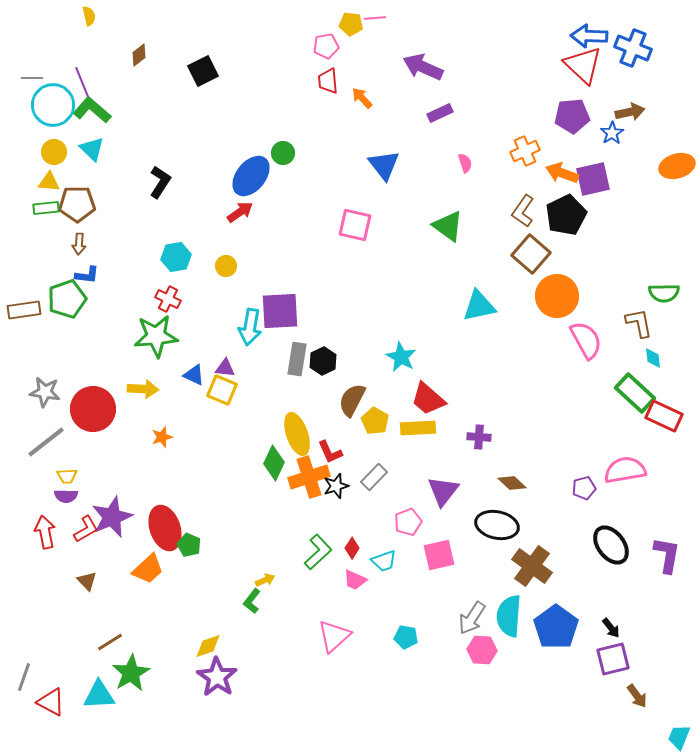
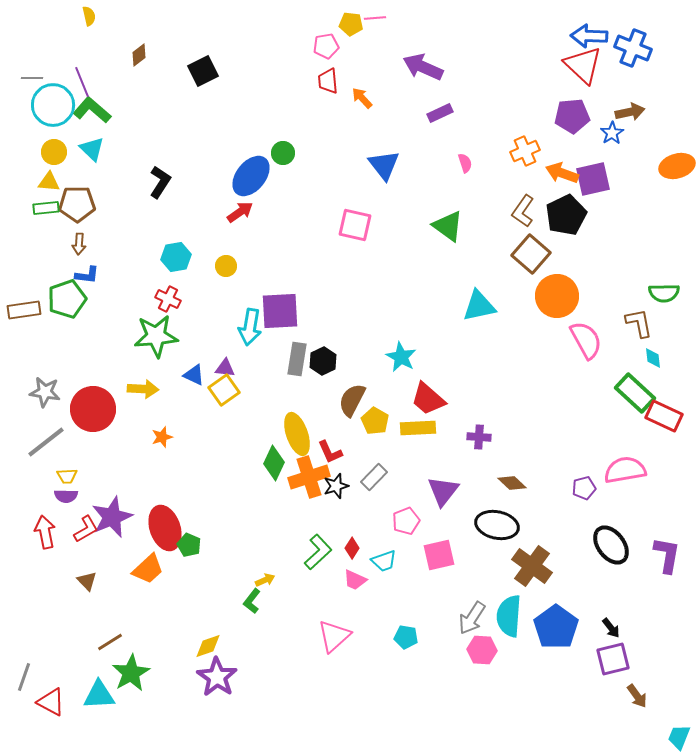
yellow square at (222, 390): moved 2 px right; rotated 32 degrees clockwise
pink pentagon at (408, 522): moved 2 px left, 1 px up
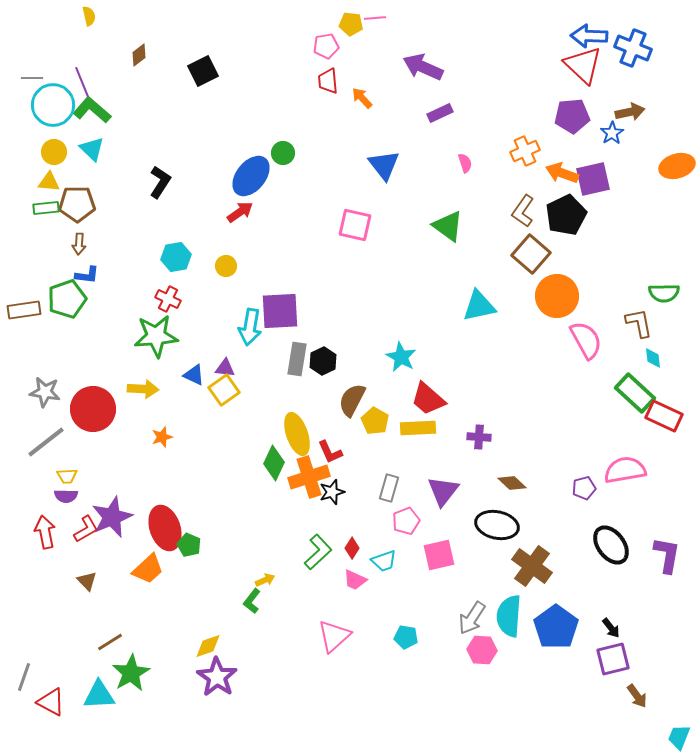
gray rectangle at (374, 477): moved 15 px right, 11 px down; rotated 28 degrees counterclockwise
black star at (336, 486): moved 4 px left, 6 px down
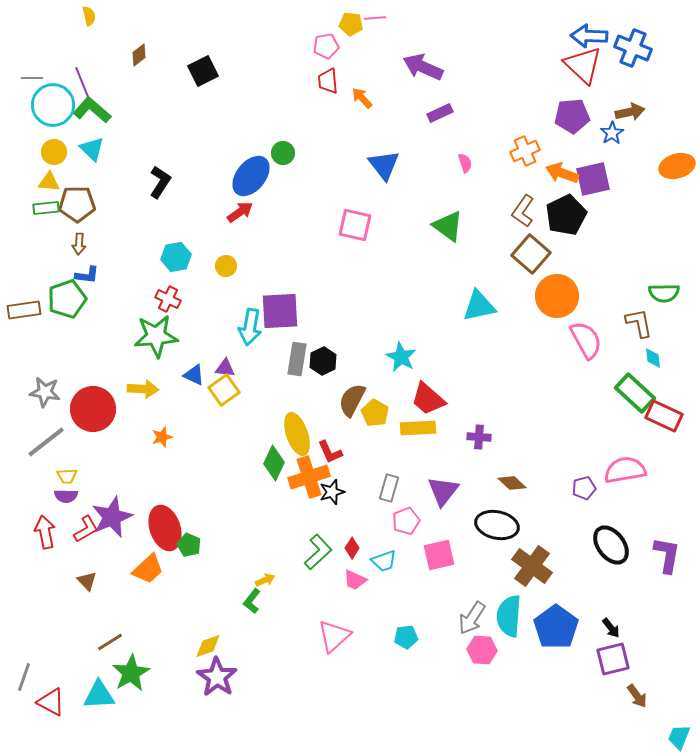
yellow pentagon at (375, 421): moved 8 px up
cyan pentagon at (406, 637): rotated 15 degrees counterclockwise
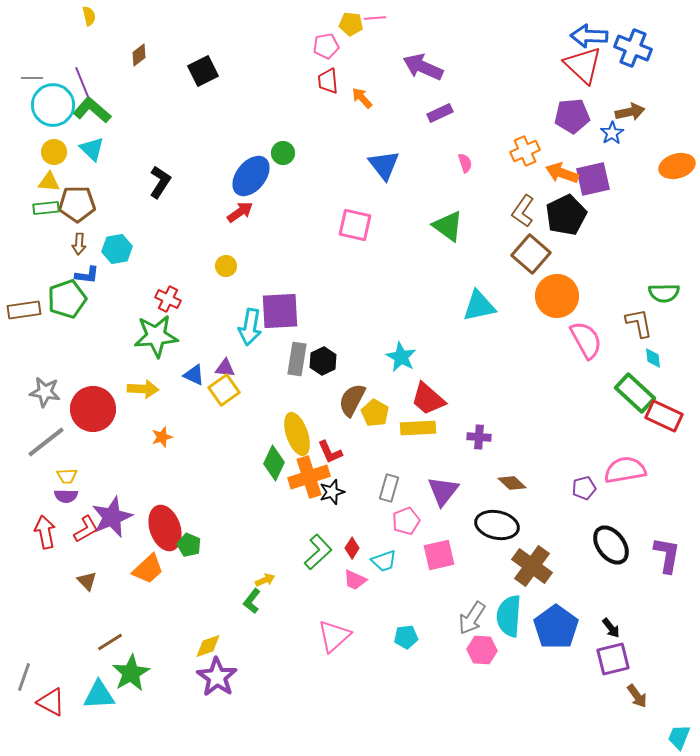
cyan hexagon at (176, 257): moved 59 px left, 8 px up
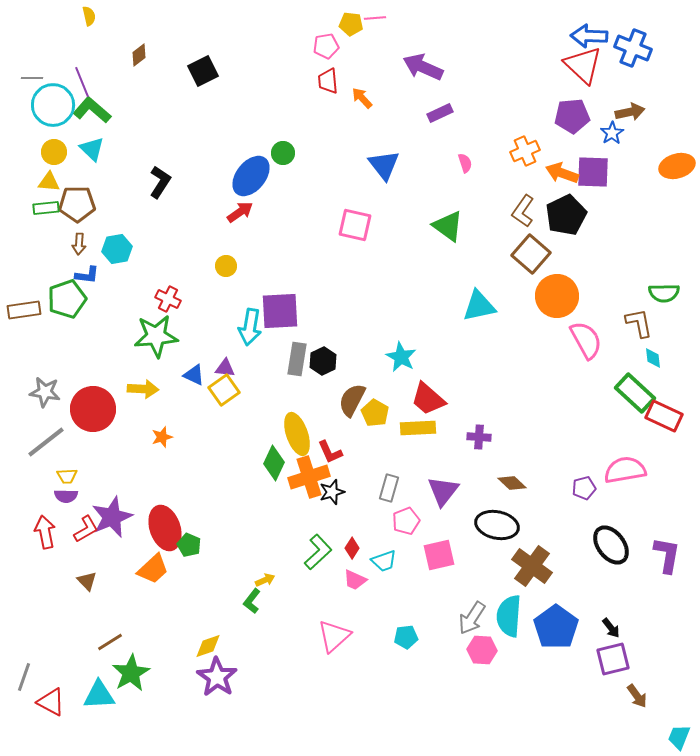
purple square at (593, 179): moved 7 px up; rotated 15 degrees clockwise
orange trapezoid at (148, 569): moved 5 px right
